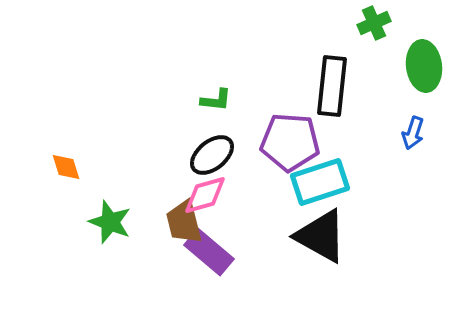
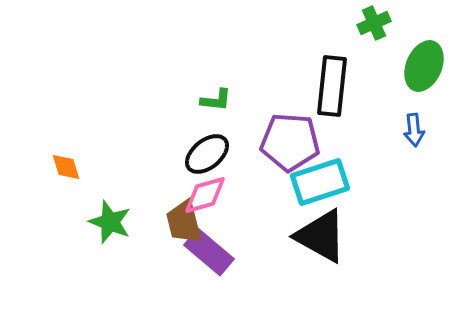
green ellipse: rotated 30 degrees clockwise
blue arrow: moved 1 px right, 3 px up; rotated 24 degrees counterclockwise
black ellipse: moved 5 px left, 1 px up
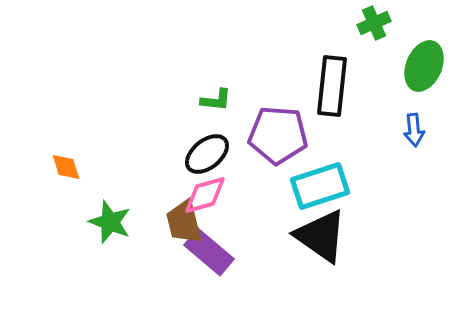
purple pentagon: moved 12 px left, 7 px up
cyan rectangle: moved 4 px down
black triangle: rotated 6 degrees clockwise
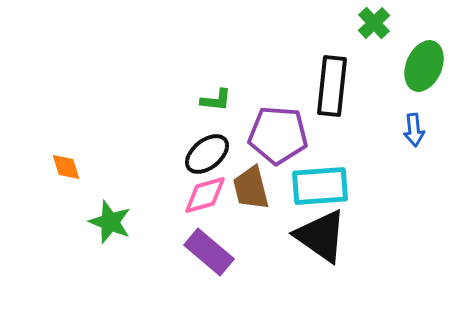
green cross: rotated 20 degrees counterclockwise
cyan rectangle: rotated 14 degrees clockwise
brown trapezoid: moved 67 px right, 34 px up
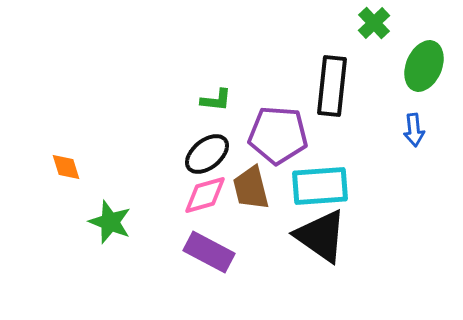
purple rectangle: rotated 12 degrees counterclockwise
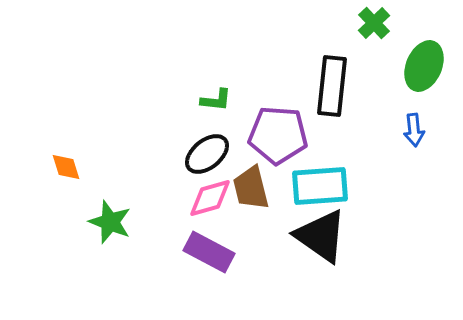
pink diamond: moved 5 px right, 3 px down
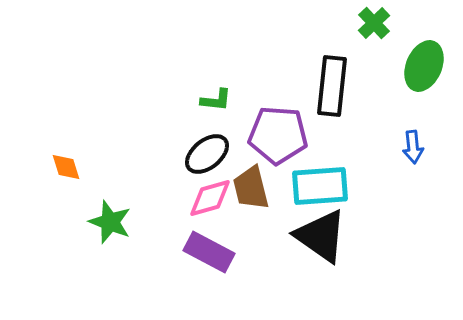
blue arrow: moved 1 px left, 17 px down
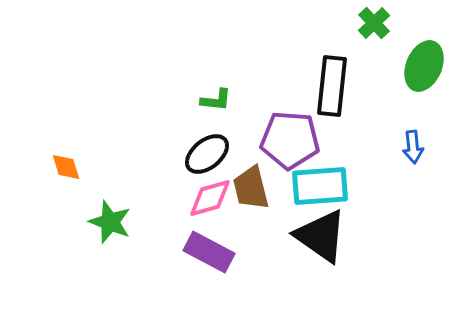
purple pentagon: moved 12 px right, 5 px down
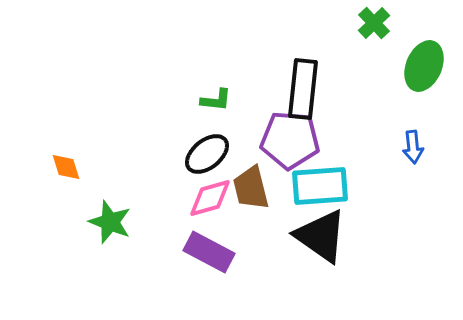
black rectangle: moved 29 px left, 3 px down
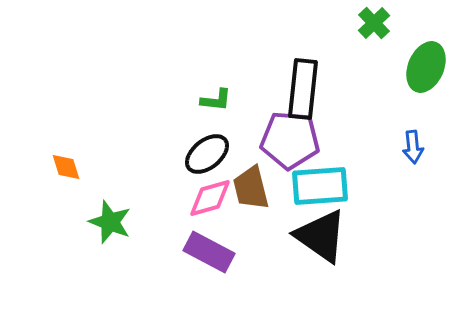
green ellipse: moved 2 px right, 1 px down
